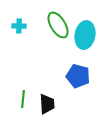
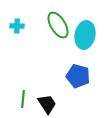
cyan cross: moved 2 px left
black trapezoid: rotated 30 degrees counterclockwise
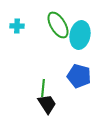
cyan ellipse: moved 5 px left
blue pentagon: moved 1 px right
green line: moved 20 px right, 11 px up
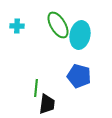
green line: moved 7 px left
black trapezoid: rotated 40 degrees clockwise
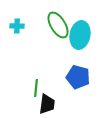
blue pentagon: moved 1 px left, 1 px down
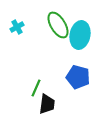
cyan cross: moved 1 px down; rotated 32 degrees counterclockwise
green line: rotated 18 degrees clockwise
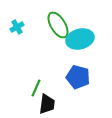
cyan ellipse: moved 4 px down; rotated 64 degrees clockwise
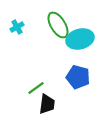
green line: rotated 30 degrees clockwise
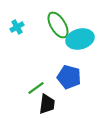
blue pentagon: moved 9 px left
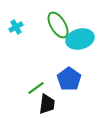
cyan cross: moved 1 px left
blue pentagon: moved 2 px down; rotated 20 degrees clockwise
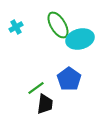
black trapezoid: moved 2 px left
